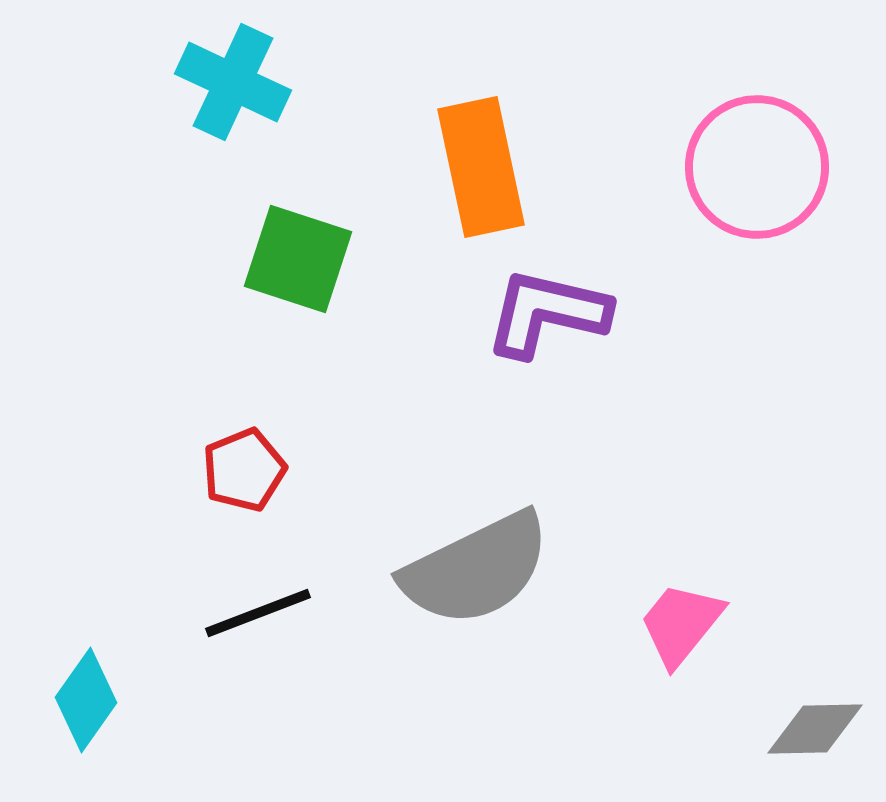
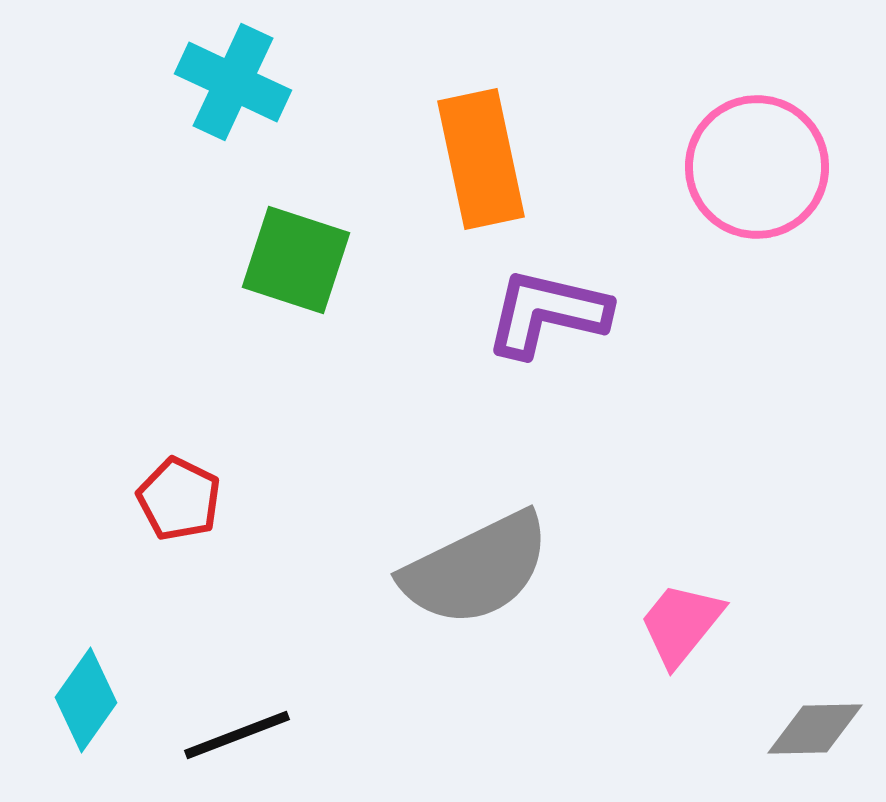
orange rectangle: moved 8 px up
green square: moved 2 px left, 1 px down
red pentagon: moved 65 px left, 29 px down; rotated 24 degrees counterclockwise
black line: moved 21 px left, 122 px down
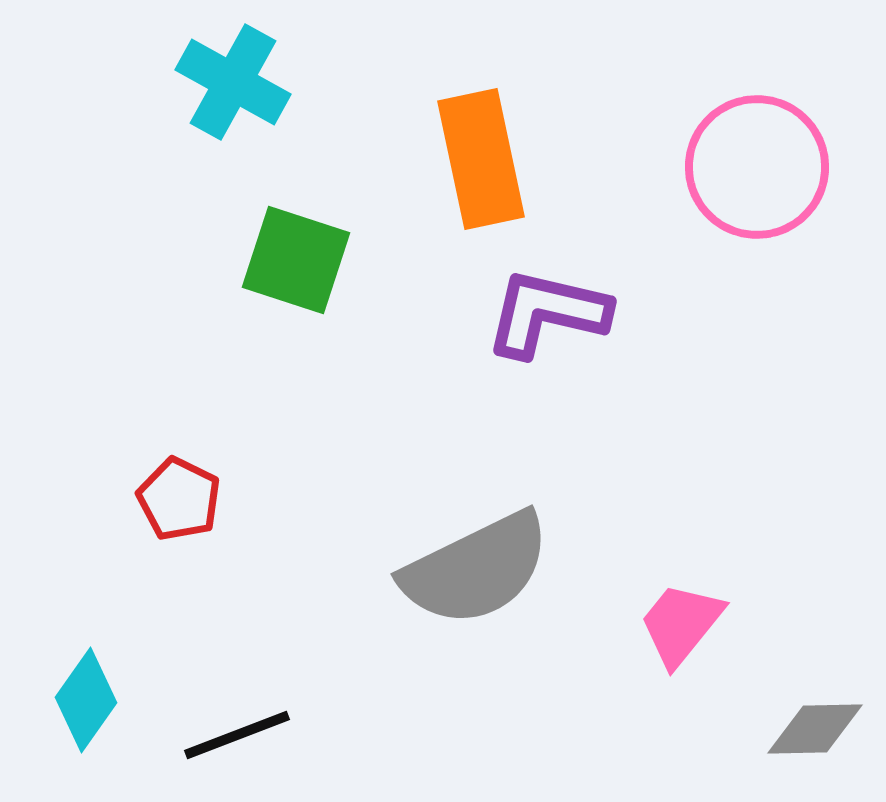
cyan cross: rotated 4 degrees clockwise
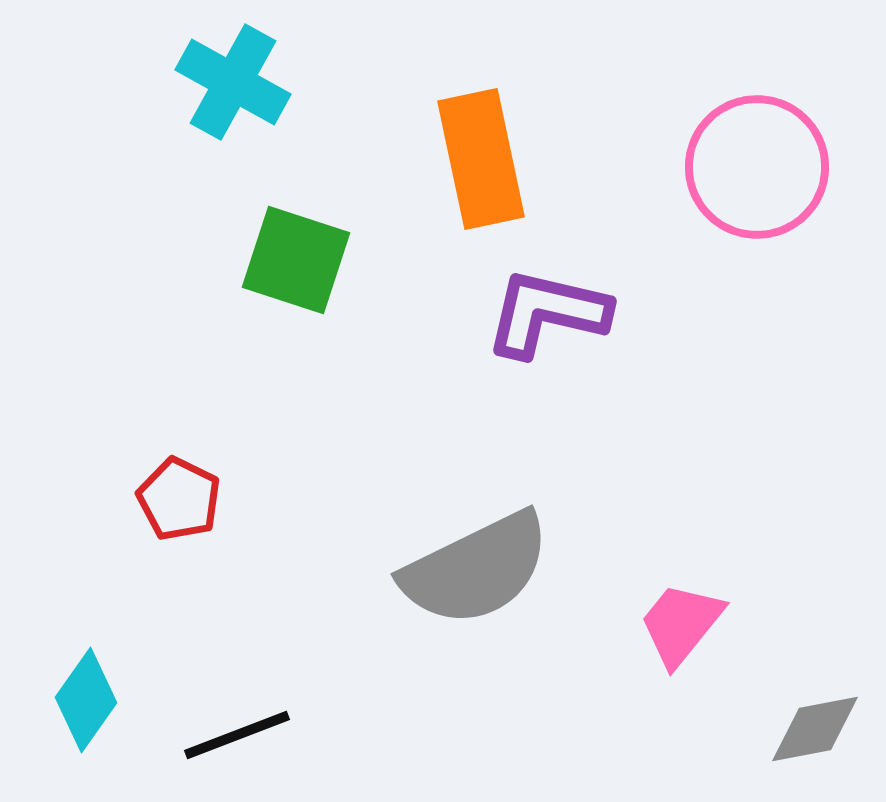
gray diamond: rotated 10 degrees counterclockwise
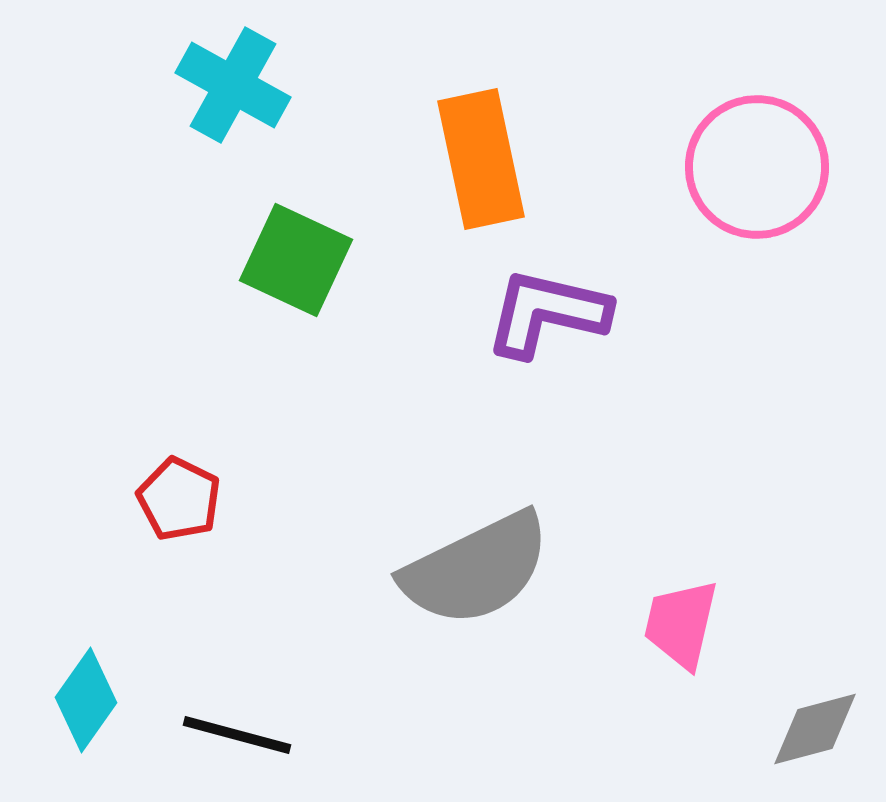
cyan cross: moved 3 px down
green square: rotated 7 degrees clockwise
pink trapezoid: rotated 26 degrees counterclockwise
gray diamond: rotated 4 degrees counterclockwise
black line: rotated 36 degrees clockwise
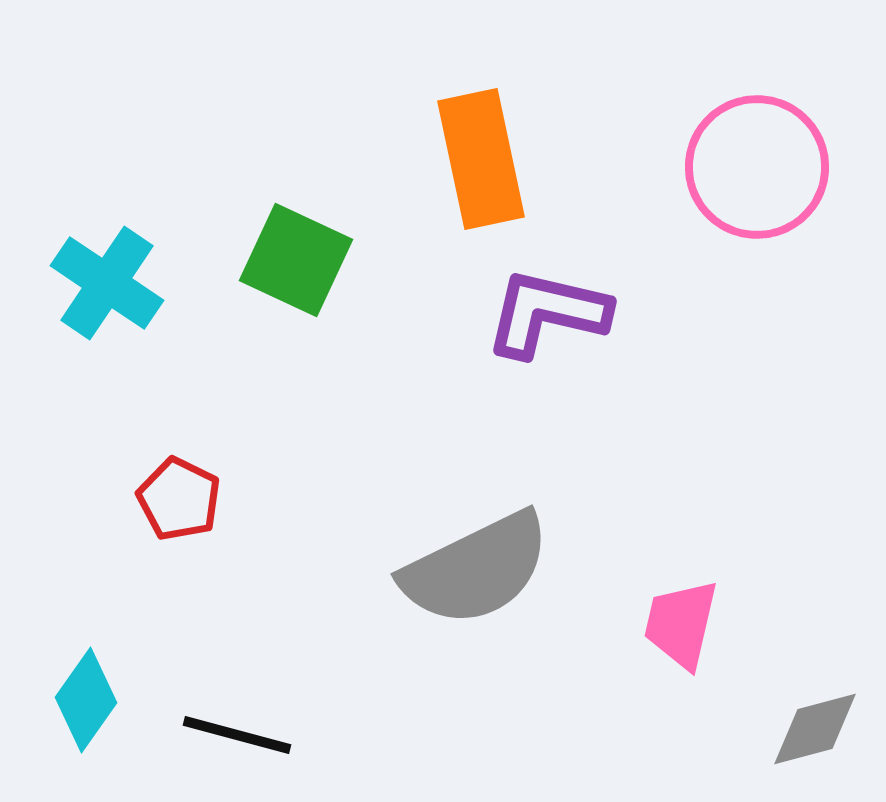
cyan cross: moved 126 px left, 198 px down; rotated 5 degrees clockwise
